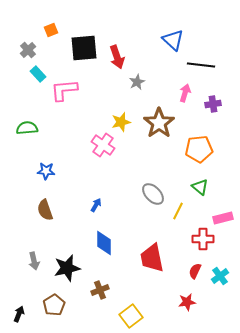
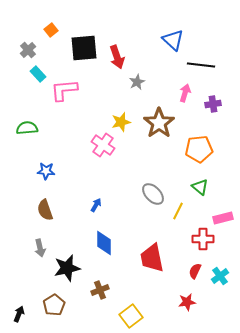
orange square: rotated 16 degrees counterclockwise
gray arrow: moved 6 px right, 13 px up
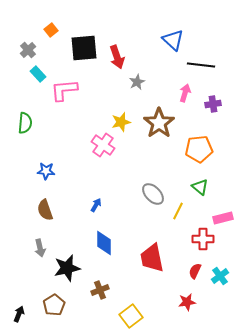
green semicircle: moved 2 px left, 5 px up; rotated 100 degrees clockwise
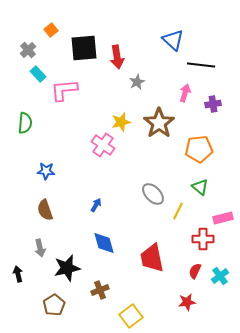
red arrow: rotated 10 degrees clockwise
blue diamond: rotated 15 degrees counterclockwise
black arrow: moved 1 px left, 40 px up; rotated 35 degrees counterclockwise
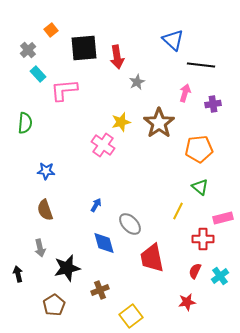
gray ellipse: moved 23 px left, 30 px down
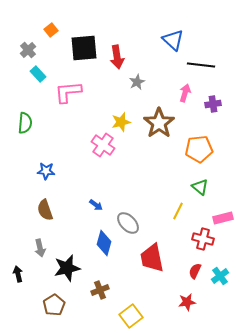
pink L-shape: moved 4 px right, 2 px down
blue arrow: rotated 96 degrees clockwise
gray ellipse: moved 2 px left, 1 px up
red cross: rotated 15 degrees clockwise
blue diamond: rotated 30 degrees clockwise
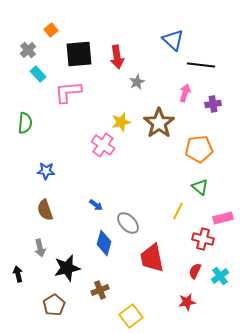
black square: moved 5 px left, 6 px down
